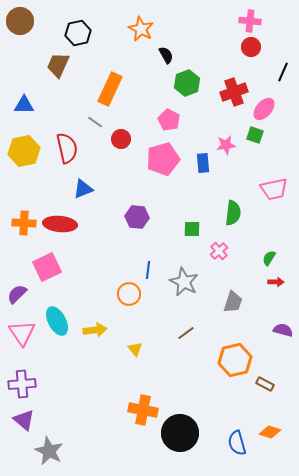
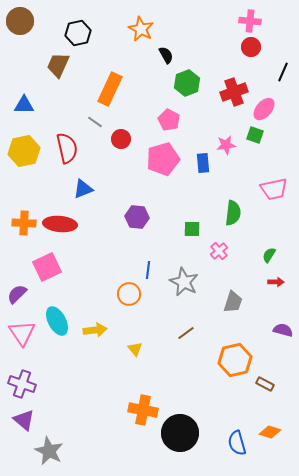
green semicircle at (269, 258): moved 3 px up
purple cross at (22, 384): rotated 24 degrees clockwise
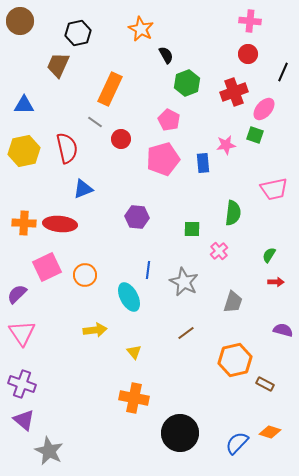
red circle at (251, 47): moved 3 px left, 7 px down
orange circle at (129, 294): moved 44 px left, 19 px up
cyan ellipse at (57, 321): moved 72 px right, 24 px up
yellow triangle at (135, 349): moved 1 px left, 3 px down
orange cross at (143, 410): moved 9 px left, 12 px up
blue semicircle at (237, 443): rotated 60 degrees clockwise
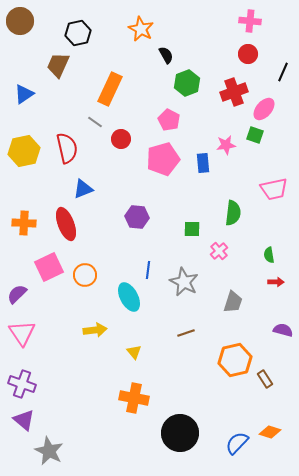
blue triangle at (24, 105): moved 11 px up; rotated 35 degrees counterclockwise
red ellipse at (60, 224): moved 6 px right; rotated 64 degrees clockwise
green semicircle at (269, 255): rotated 42 degrees counterclockwise
pink square at (47, 267): moved 2 px right
brown line at (186, 333): rotated 18 degrees clockwise
brown rectangle at (265, 384): moved 5 px up; rotated 30 degrees clockwise
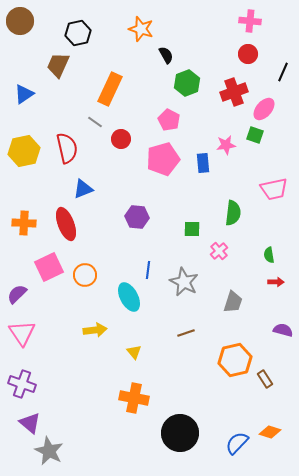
orange star at (141, 29): rotated 10 degrees counterclockwise
purple triangle at (24, 420): moved 6 px right, 3 px down
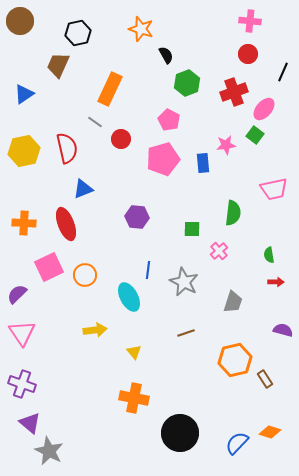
green square at (255, 135): rotated 18 degrees clockwise
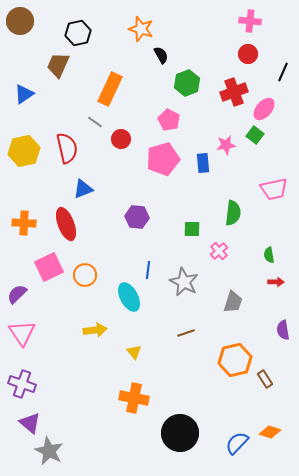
black semicircle at (166, 55): moved 5 px left
purple semicircle at (283, 330): rotated 114 degrees counterclockwise
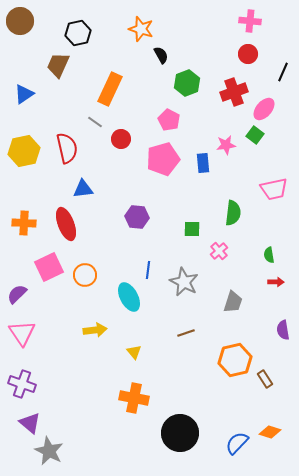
blue triangle at (83, 189): rotated 15 degrees clockwise
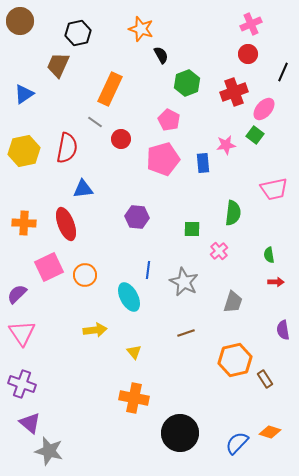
pink cross at (250, 21): moved 1 px right, 3 px down; rotated 30 degrees counterclockwise
red semicircle at (67, 148): rotated 24 degrees clockwise
gray star at (49, 451): rotated 12 degrees counterclockwise
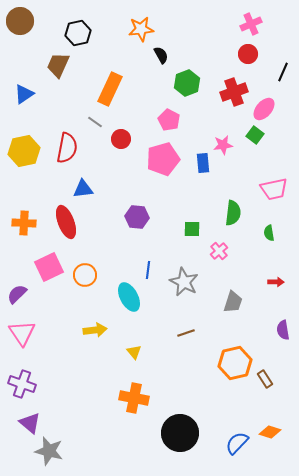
orange star at (141, 29): rotated 25 degrees counterclockwise
pink star at (226, 145): moved 3 px left
red ellipse at (66, 224): moved 2 px up
green semicircle at (269, 255): moved 22 px up
orange hexagon at (235, 360): moved 3 px down
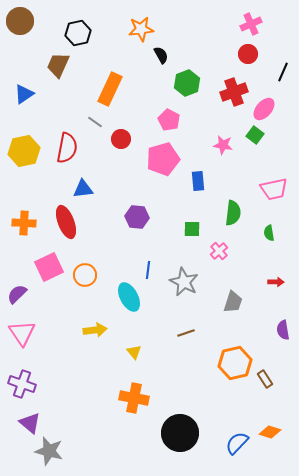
pink star at (223, 145): rotated 18 degrees clockwise
blue rectangle at (203, 163): moved 5 px left, 18 px down
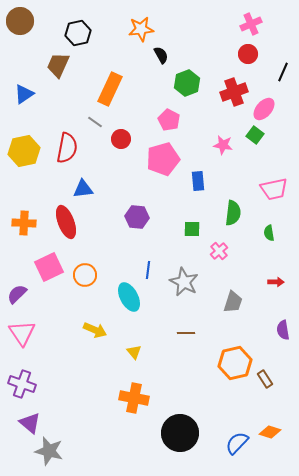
yellow arrow at (95, 330): rotated 30 degrees clockwise
brown line at (186, 333): rotated 18 degrees clockwise
